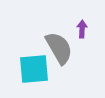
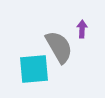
gray semicircle: moved 1 px up
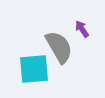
purple arrow: rotated 36 degrees counterclockwise
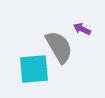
purple arrow: rotated 30 degrees counterclockwise
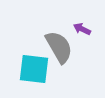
cyan square: rotated 12 degrees clockwise
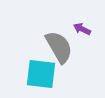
cyan square: moved 7 px right, 5 px down
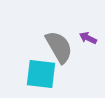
purple arrow: moved 6 px right, 9 px down
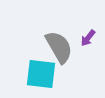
purple arrow: rotated 78 degrees counterclockwise
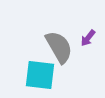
cyan square: moved 1 px left, 1 px down
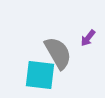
gray semicircle: moved 1 px left, 6 px down
